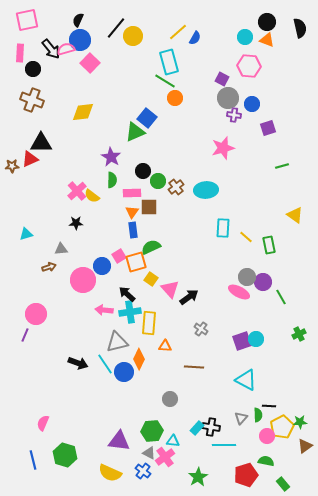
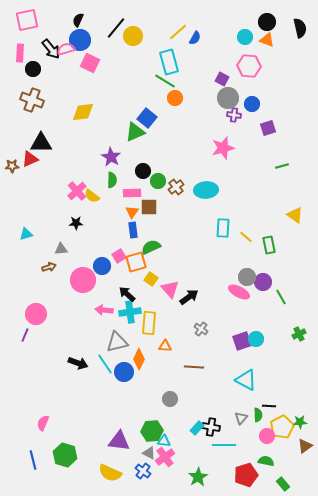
pink square at (90, 63): rotated 18 degrees counterclockwise
cyan triangle at (173, 441): moved 9 px left
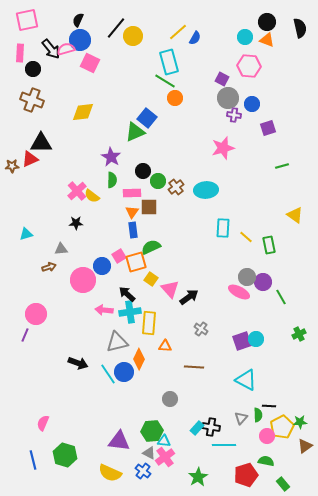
cyan line at (105, 364): moved 3 px right, 10 px down
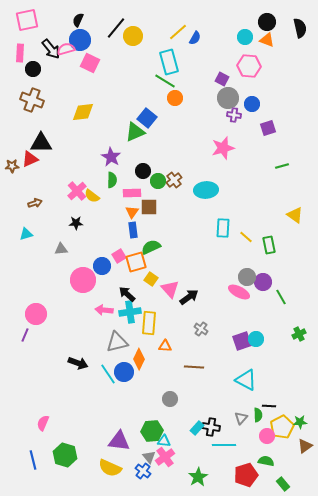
brown cross at (176, 187): moved 2 px left, 7 px up
brown arrow at (49, 267): moved 14 px left, 64 px up
gray triangle at (149, 453): moved 4 px down; rotated 24 degrees clockwise
yellow semicircle at (110, 473): moved 5 px up
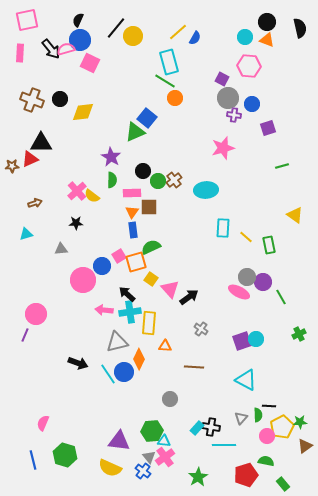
black circle at (33, 69): moved 27 px right, 30 px down
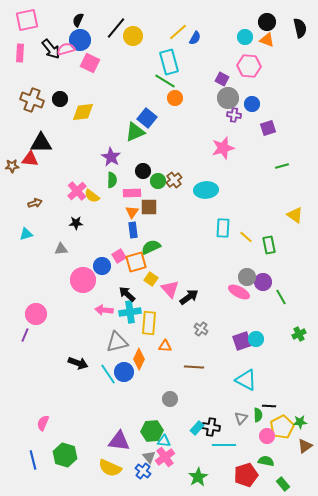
red triangle at (30, 159): rotated 30 degrees clockwise
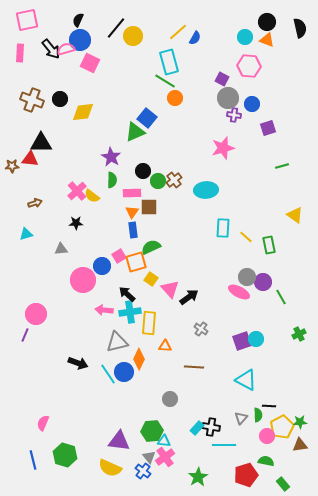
brown triangle at (305, 446): moved 5 px left, 1 px up; rotated 28 degrees clockwise
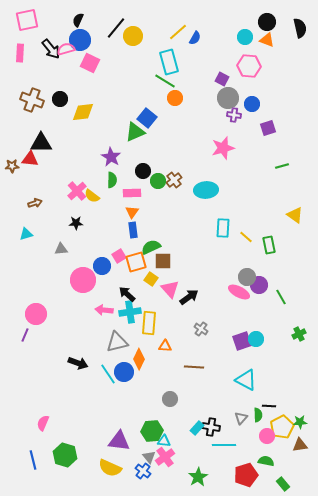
brown square at (149, 207): moved 14 px right, 54 px down
purple circle at (263, 282): moved 4 px left, 3 px down
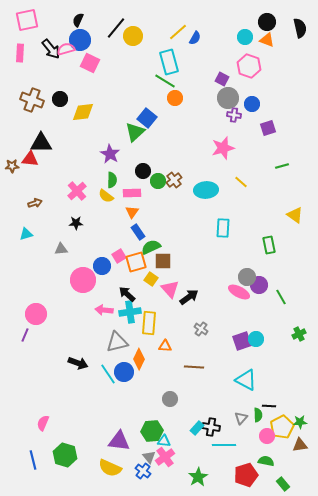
pink hexagon at (249, 66): rotated 15 degrees clockwise
green triangle at (135, 132): rotated 20 degrees counterclockwise
purple star at (111, 157): moved 1 px left, 3 px up
yellow semicircle at (92, 196): moved 14 px right
blue rectangle at (133, 230): moved 5 px right, 2 px down; rotated 28 degrees counterclockwise
yellow line at (246, 237): moved 5 px left, 55 px up
